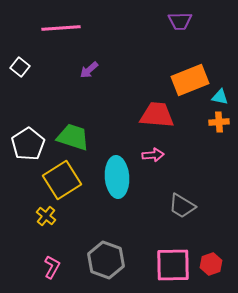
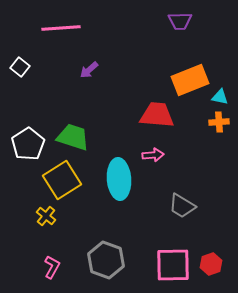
cyan ellipse: moved 2 px right, 2 px down
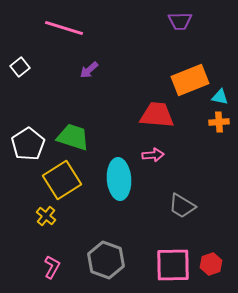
pink line: moved 3 px right; rotated 21 degrees clockwise
white square: rotated 12 degrees clockwise
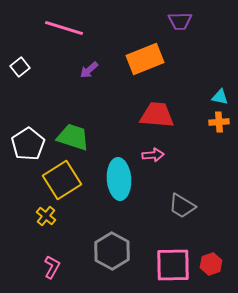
orange rectangle: moved 45 px left, 21 px up
gray hexagon: moved 6 px right, 9 px up; rotated 9 degrees clockwise
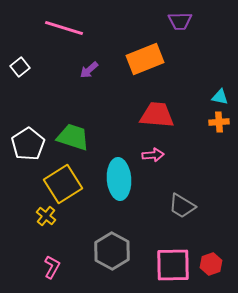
yellow square: moved 1 px right, 4 px down
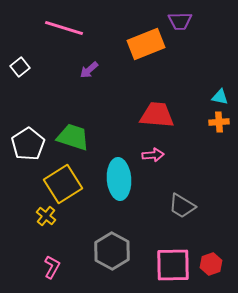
orange rectangle: moved 1 px right, 15 px up
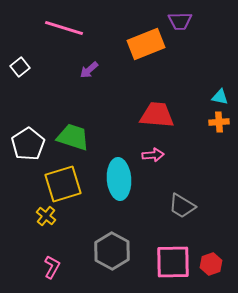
yellow square: rotated 15 degrees clockwise
pink square: moved 3 px up
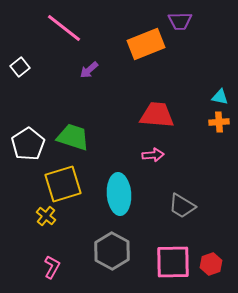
pink line: rotated 21 degrees clockwise
cyan ellipse: moved 15 px down
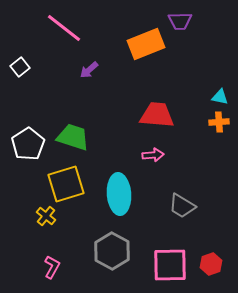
yellow square: moved 3 px right
pink square: moved 3 px left, 3 px down
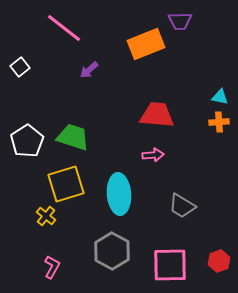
white pentagon: moved 1 px left, 3 px up
red hexagon: moved 8 px right, 3 px up
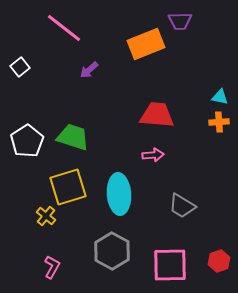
yellow square: moved 2 px right, 3 px down
